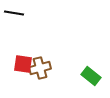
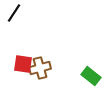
black line: rotated 66 degrees counterclockwise
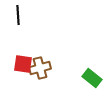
black line: moved 4 px right, 2 px down; rotated 36 degrees counterclockwise
green rectangle: moved 1 px right, 2 px down
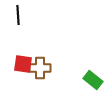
brown cross: rotated 15 degrees clockwise
green rectangle: moved 1 px right, 2 px down
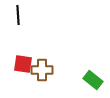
brown cross: moved 2 px right, 2 px down
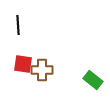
black line: moved 10 px down
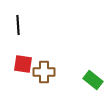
brown cross: moved 2 px right, 2 px down
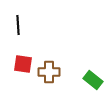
brown cross: moved 5 px right
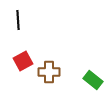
black line: moved 5 px up
red square: moved 3 px up; rotated 36 degrees counterclockwise
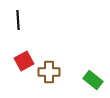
red square: moved 1 px right
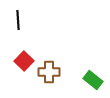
red square: rotated 18 degrees counterclockwise
